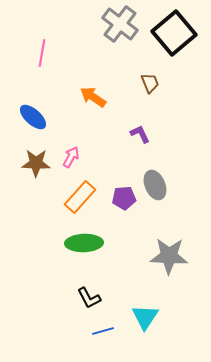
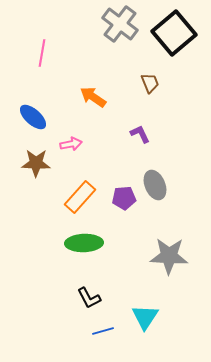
pink arrow: moved 13 px up; rotated 50 degrees clockwise
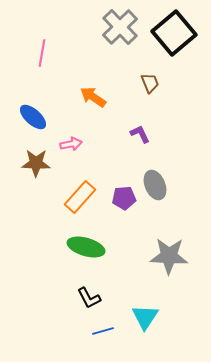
gray cross: moved 3 px down; rotated 9 degrees clockwise
green ellipse: moved 2 px right, 4 px down; rotated 18 degrees clockwise
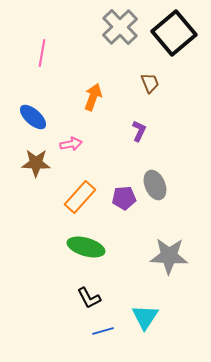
orange arrow: rotated 76 degrees clockwise
purple L-shape: moved 1 px left, 3 px up; rotated 50 degrees clockwise
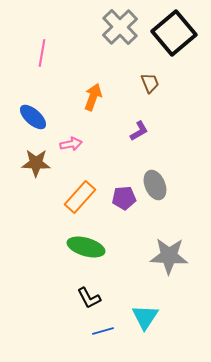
purple L-shape: rotated 35 degrees clockwise
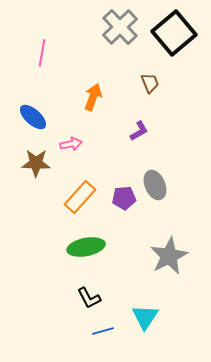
green ellipse: rotated 27 degrees counterclockwise
gray star: rotated 30 degrees counterclockwise
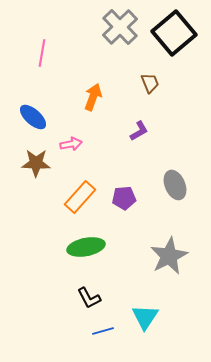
gray ellipse: moved 20 px right
